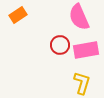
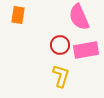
orange rectangle: rotated 48 degrees counterclockwise
yellow L-shape: moved 21 px left, 7 px up
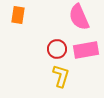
red circle: moved 3 px left, 4 px down
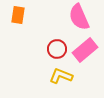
pink rectangle: moved 1 px left; rotated 30 degrees counterclockwise
yellow L-shape: rotated 85 degrees counterclockwise
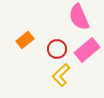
orange rectangle: moved 7 px right, 25 px down; rotated 42 degrees clockwise
pink rectangle: moved 2 px right
yellow L-shape: moved 1 px up; rotated 65 degrees counterclockwise
